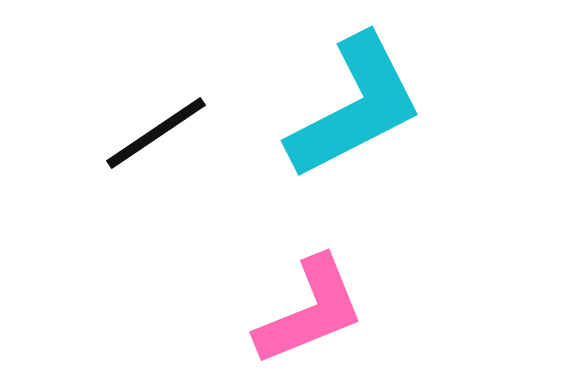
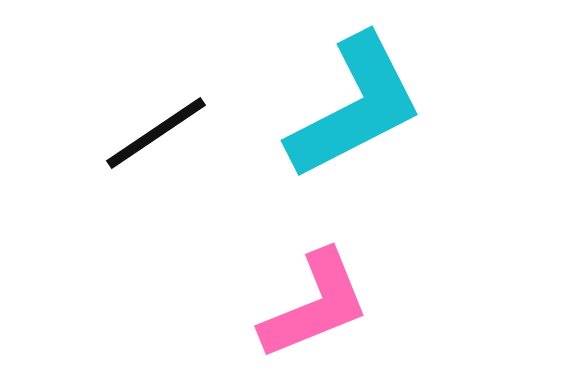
pink L-shape: moved 5 px right, 6 px up
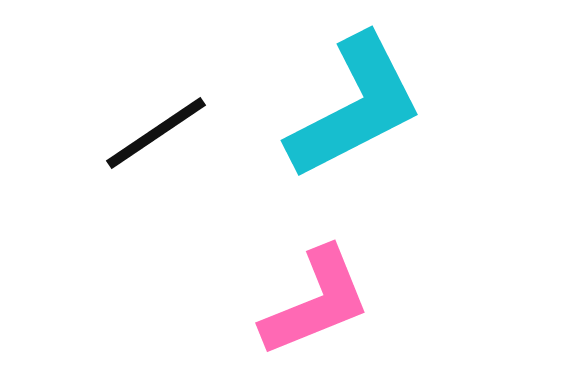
pink L-shape: moved 1 px right, 3 px up
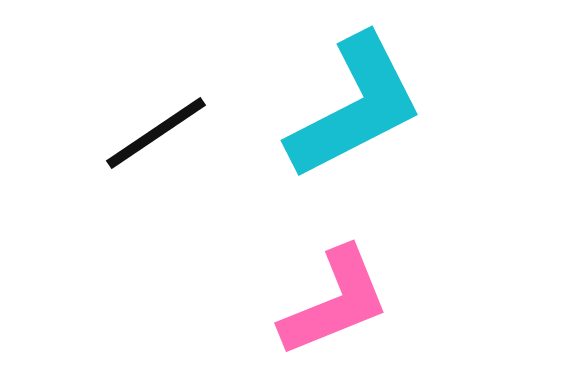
pink L-shape: moved 19 px right
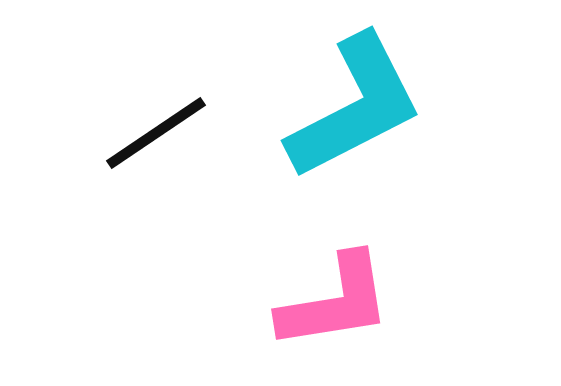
pink L-shape: rotated 13 degrees clockwise
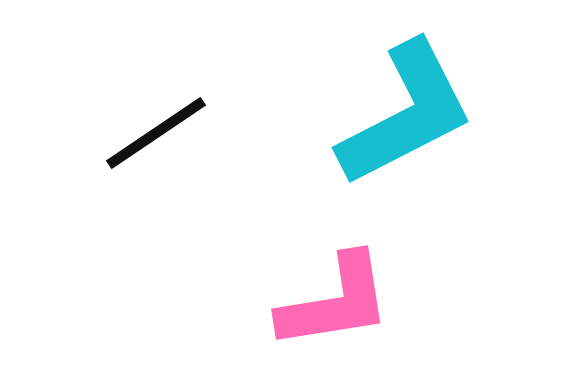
cyan L-shape: moved 51 px right, 7 px down
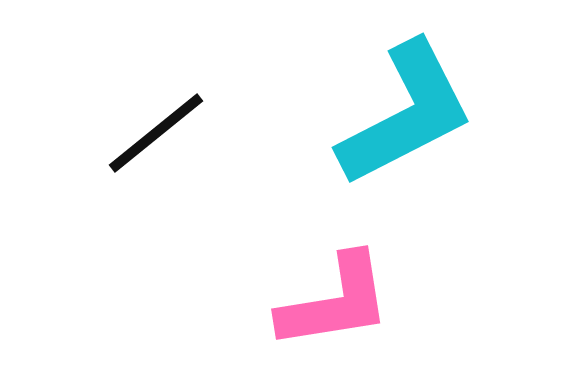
black line: rotated 5 degrees counterclockwise
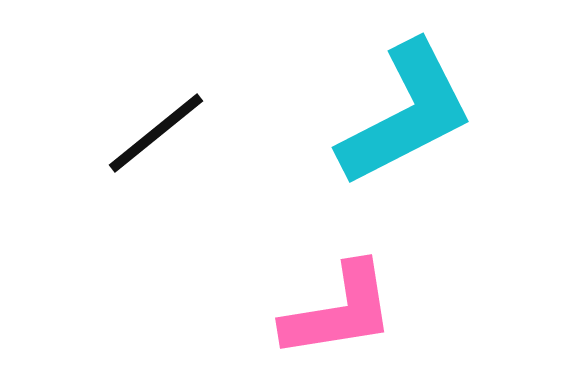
pink L-shape: moved 4 px right, 9 px down
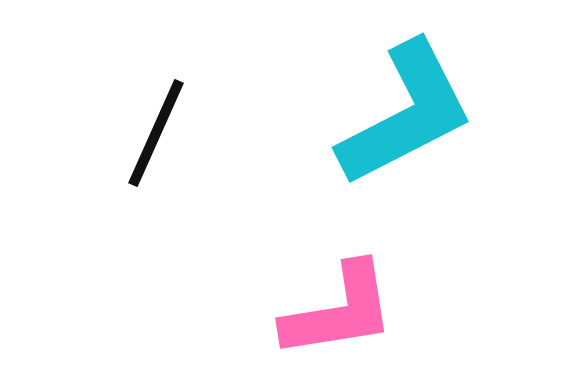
black line: rotated 27 degrees counterclockwise
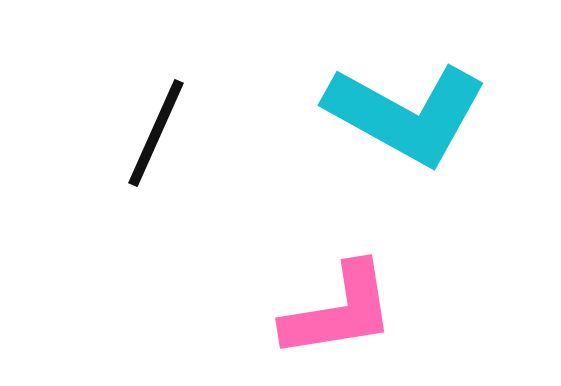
cyan L-shape: rotated 56 degrees clockwise
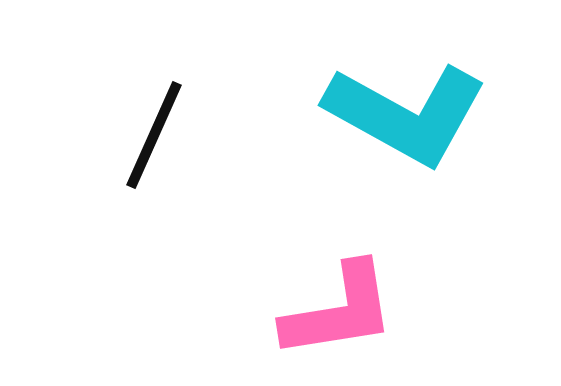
black line: moved 2 px left, 2 px down
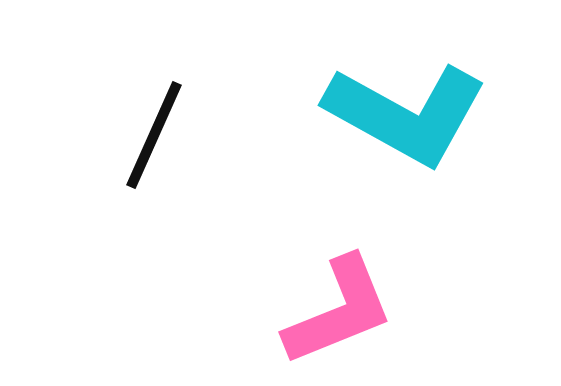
pink L-shape: rotated 13 degrees counterclockwise
